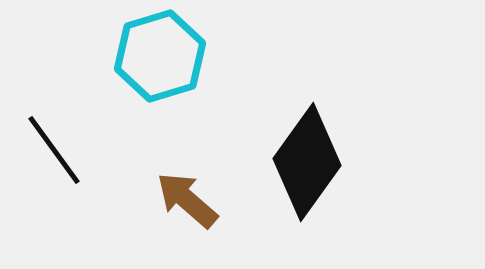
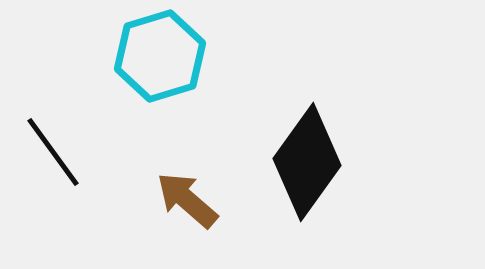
black line: moved 1 px left, 2 px down
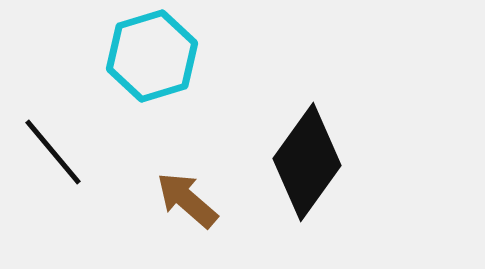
cyan hexagon: moved 8 px left
black line: rotated 4 degrees counterclockwise
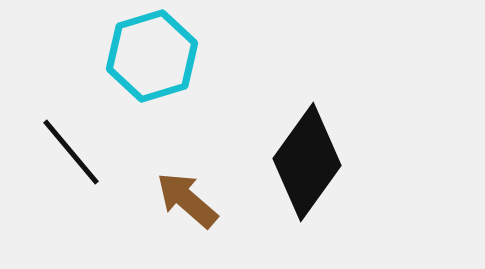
black line: moved 18 px right
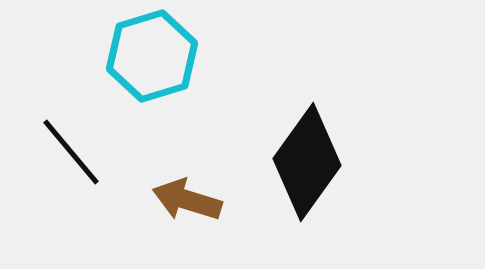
brown arrow: rotated 24 degrees counterclockwise
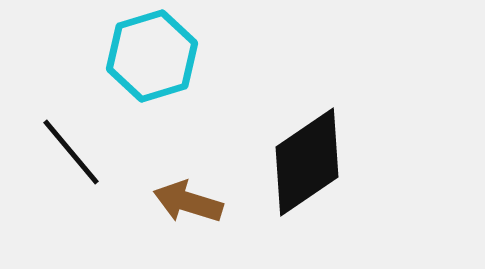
black diamond: rotated 20 degrees clockwise
brown arrow: moved 1 px right, 2 px down
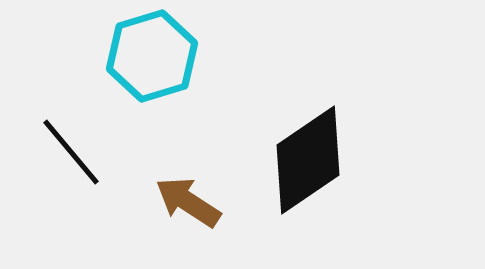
black diamond: moved 1 px right, 2 px up
brown arrow: rotated 16 degrees clockwise
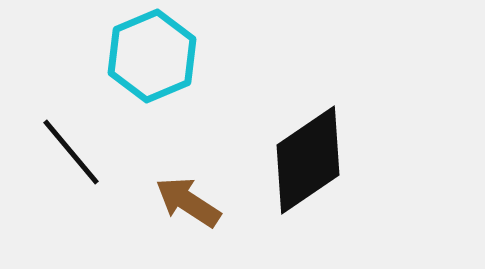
cyan hexagon: rotated 6 degrees counterclockwise
